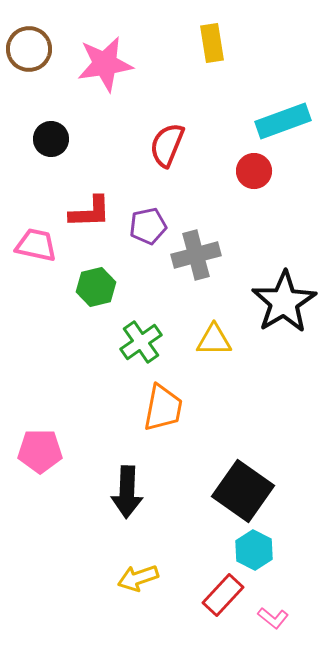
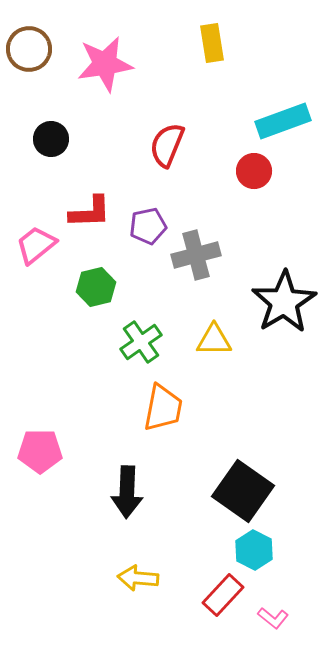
pink trapezoid: rotated 51 degrees counterclockwise
yellow arrow: rotated 24 degrees clockwise
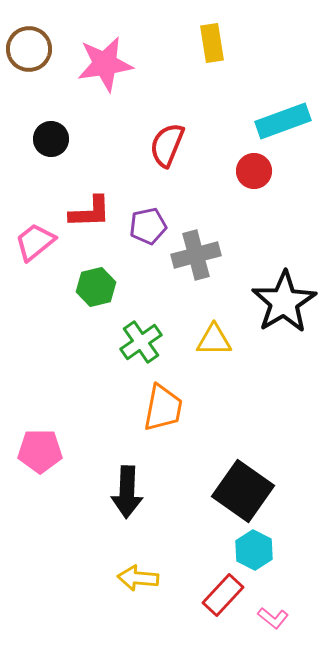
pink trapezoid: moved 1 px left, 3 px up
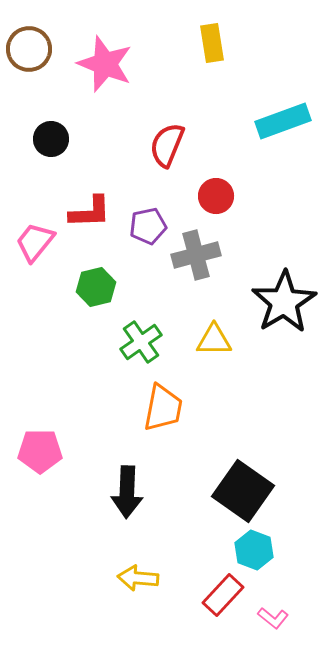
pink star: rotated 30 degrees clockwise
red circle: moved 38 px left, 25 px down
pink trapezoid: rotated 12 degrees counterclockwise
cyan hexagon: rotated 6 degrees counterclockwise
